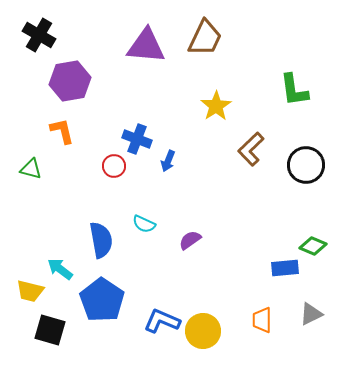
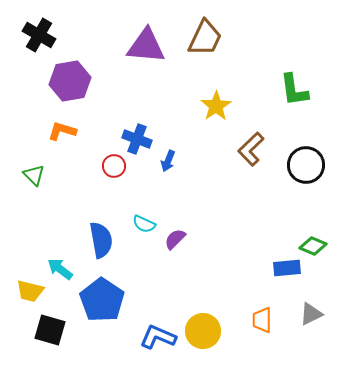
orange L-shape: rotated 60 degrees counterclockwise
green triangle: moved 3 px right, 6 px down; rotated 30 degrees clockwise
purple semicircle: moved 15 px left, 1 px up; rotated 10 degrees counterclockwise
blue rectangle: moved 2 px right
blue L-shape: moved 4 px left, 16 px down
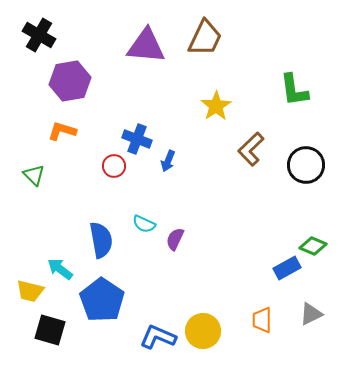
purple semicircle: rotated 20 degrees counterclockwise
blue rectangle: rotated 24 degrees counterclockwise
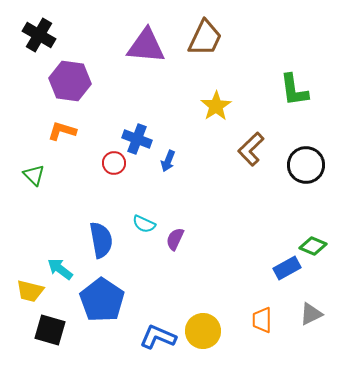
purple hexagon: rotated 18 degrees clockwise
red circle: moved 3 px up
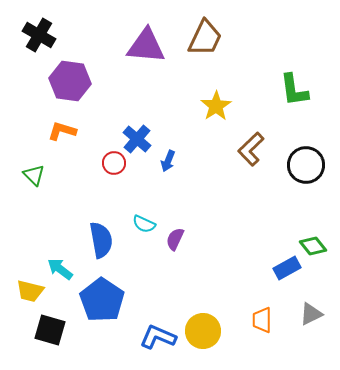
blue cross: rotated 20 degrees clockwise
green diamond: rotated 28 degrees clockwise
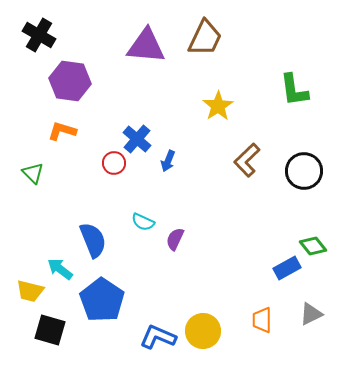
yellow star: moved 2 px right
brown L-shape: moved 4 px left, 11 px down
black circle: moved 2 px left, 6 px down
green triangle: moved 1 px left, 2 px up
cyan semicircle: moved 1 px left, 2 px up
blue semicircle: moved 8 px left; rotated 12 degrees counterclockwise
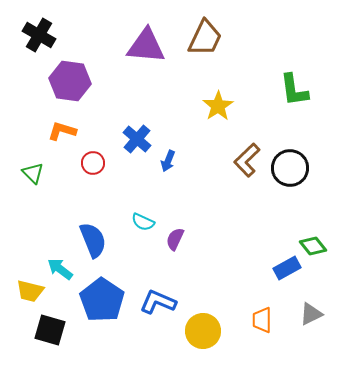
red circle: moved 21 px left
black circle: moved 14 px left, 3 px up
blue L-shape: moved 35 px up
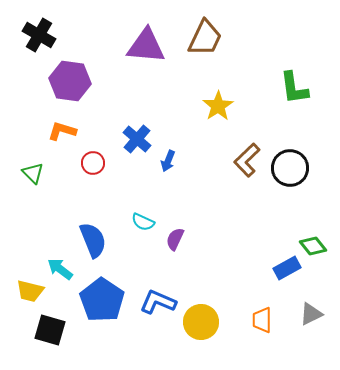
green L-shape: moved 2 px up
yellow circle: moved 2 px left, 9 px up
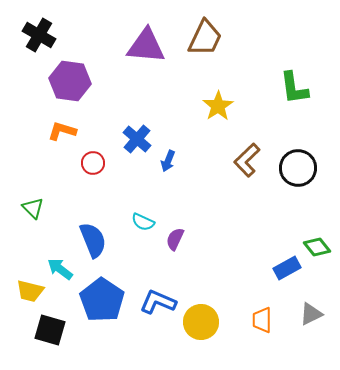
black circle: moved 8 px right
green triangle: moved 35 px down
green diamond: moved 4 px right, 1 px down
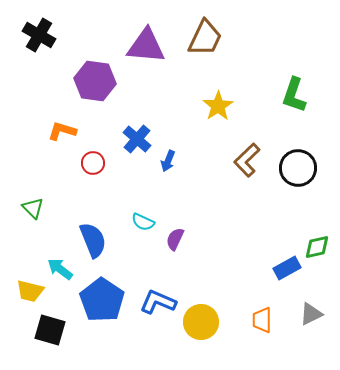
purple hexagon: moved 25 px right
green L-shape: moved 7 px down; rotated 27 degrees clockwise
green diamond: rotated 64 degrees counterclockwise
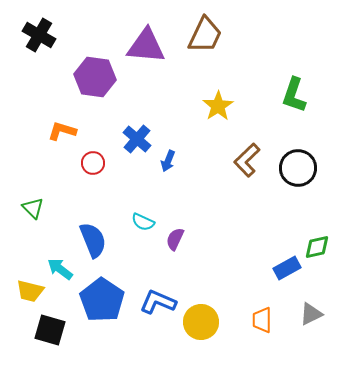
brown trapezoid: moved 3 px up
purple hexagon: moved 4 px up
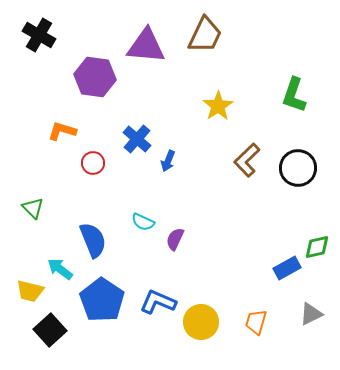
orange trapezoid: moved 6 px left, 2 px down; rotated 16 degrees clockwise
black square: rotated 32 degrees clockwise
